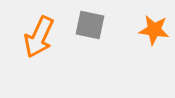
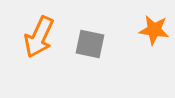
gray square: moved 19 px down
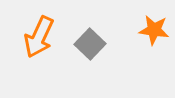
gray square: rotated 32 degrees clockwise
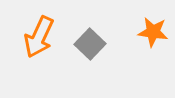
orange star: moved 1 px left, 2 px down
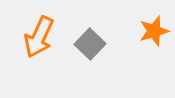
orange star: moved 1 px right, 1 px up; rotated 24 degrees counterclockwise
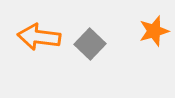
orange arrow: rotated 72 degrees clockwise
